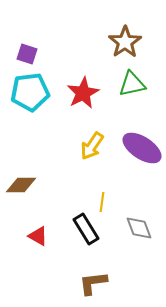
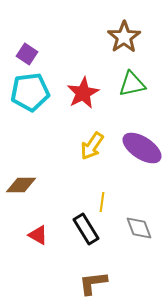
brown star: moved 1 px left, 5 px up
purple square: rotated 15 degrees clockwise
red triangle: moved 1 px up
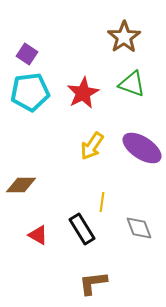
green triangle: rotated 32 degrees clockwise
black rectangle: moved 4 px left
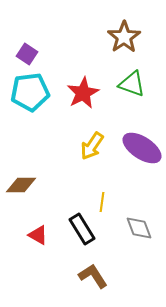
brown L-shape: moved 7 px up; rotated 64 degrees clockwise
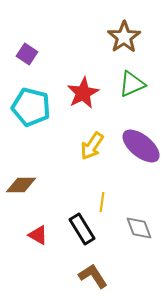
green triangle: rotated 44 degrees counterclockwise
cyan pentagon: moved 1 px right, 15 px down; rotated 21 degrees clockwise
purple ellipse: moved 1 px left, 2 px up; rotated 6 degrees clockwise
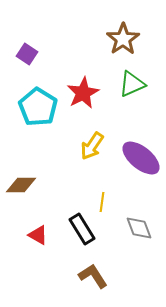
brown star: moved 1 px left, 2 px down
cyan pentagon: moved 7 px right; rotated 18 degrees clockwise
purple ellipse: moved 12 px down
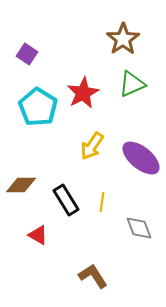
black rectangle: moved 16 px left, 29 px up
